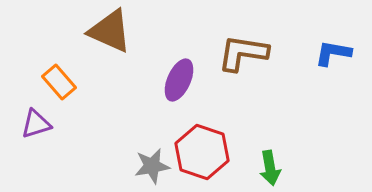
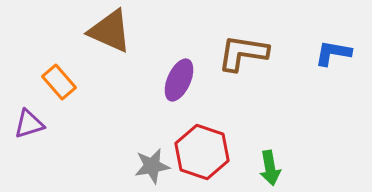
purple triangle: moved 7 px left
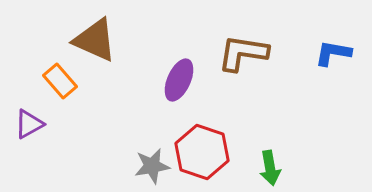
brown triangle: moved 15 px left, 9 px down
orange rectangle: moved 1 px right, 1 px up
purple triangle: rotated 12 degrees counterclockwise
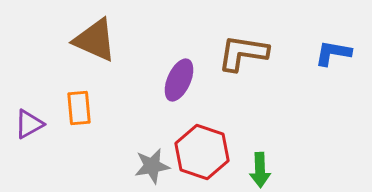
orange rectangle: moved 19 px right, 27 px down; rotated 36 degrees clockwise
green arrow: moved 10 px left, 2 px down; rotated 8 degrees clockwise
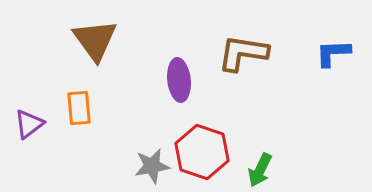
brown triangle: rotated 30 degrees clockwise
blue L-shape: rotated 12 degrees counterclockwise
purple ellipse: rotated 30 degrees counterclockwise
purple triangle: rotated 8 degrees counterclockwise
green arrow: rotated 28 degrees clockwise
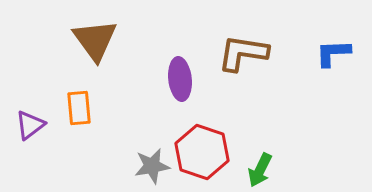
purple ellipse: moved 1 px right, 1 px up
purple triangle: moved 1 px right, 1 px down
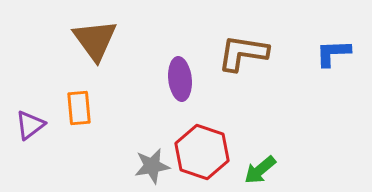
green arrow: rotated 24 degrees clockwise
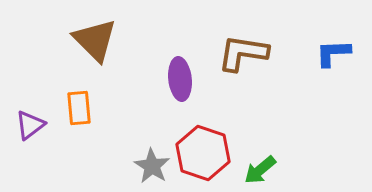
brown triangle: rotated 9 degrees counterclockwise
red hexagon: moved 1 px right, 1 px down
gray star: rotated 30 degrees counterclockwise
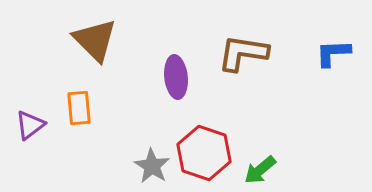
purple ellipse: moved 4 px left, 2 px up
red hexagon: moved 1 px right
